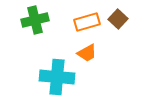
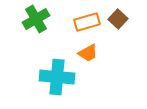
green cross: moved 1 px right, 1 px up; rotated 16 degrees counterclockwise
orange trapezoid: moved 1 px right
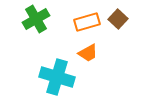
cyan cross: rotated 12 degrees clockwise
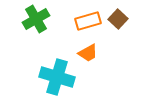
orange rectangle: moved 1 px right, 1 px up
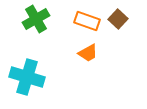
orange rectangle: moved 1 px left; rotated 35 degrees clockwise
cyan cross: moved 30 px left
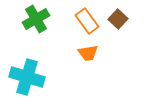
orange rectangle: rotated 35 degrees clockwise
orange trapezoid: rotated 20 degrees clockwise
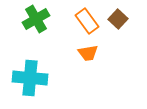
cyan cross: moved 3 px right, 1 px down; rotated 12 degrees counterclockwise
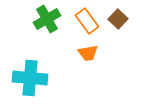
green cross: moved 11 px right
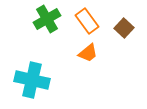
brown square: moved 6 px right, 9 px down
orange trapezoid: rotated 30 degrees counterclockwise
cyan cross: moved 2 px right, 2 px down; rotated 8 degrees clockwise
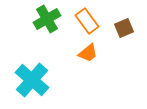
brown square: rotated 24 degrees clockwise
cyan cross: rotated 28 degrees clockwise
